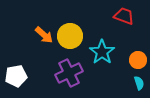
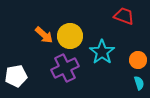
purple cross: moved 4 px left, 5 px up
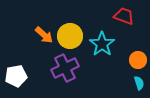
cyan star: moved 8 px up
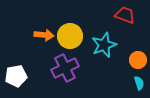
red trapezoid: moved 1 px right, 1 px up
orange arrow: rotated 36 degrees counterclockwise
cyan star: moved 2 px right, 1 px down; rotated 15 degrees clockwise
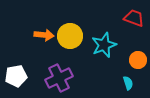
red trapezoid: moved 9 px right, 3 px down
purple cross: moved 6 px left, 10 px down
cyan semicircle: moved 11 px left
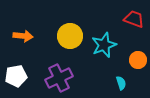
red trapezoid: moved 1 px down
orange arrow: moved 21 px left, 1 px down
cyan semicircle: moved 7 px left
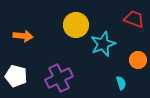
yellow circle: moved 6 px right, 11 px up
cyan star: moved 1 px left, 1 px up
white pentagon: rotated 25 degrees clockwise
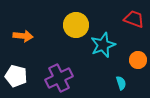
cyan star: moved 1 px down
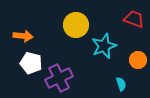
cyan star: moved 1 px right, 1 px down
white pentagon: moved 15 px right, 13 px up
cyan semicircle: moved 1 px down
